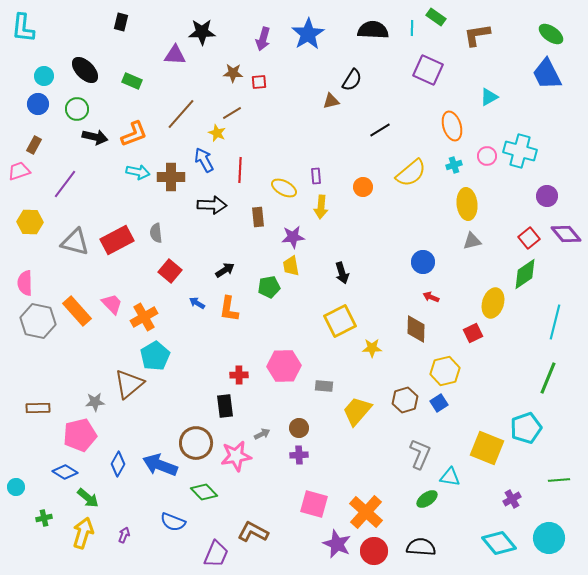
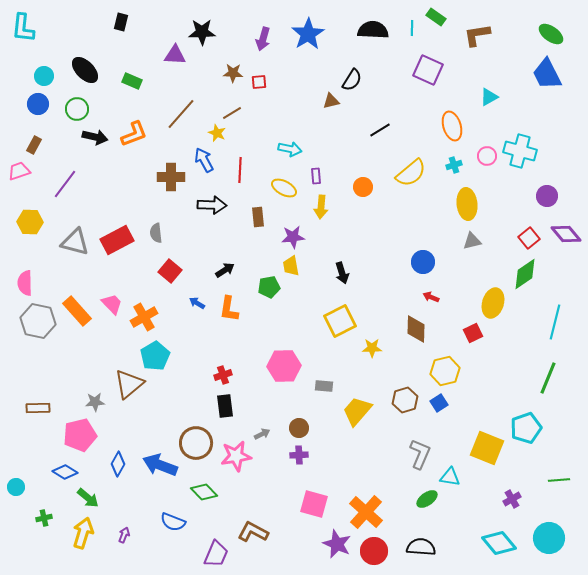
cyan arrow at (138, 172): moved 152 px right, 23 px up
red cross at (239, 375): moved 16 px left; rotated 18 degrees counterclockwise
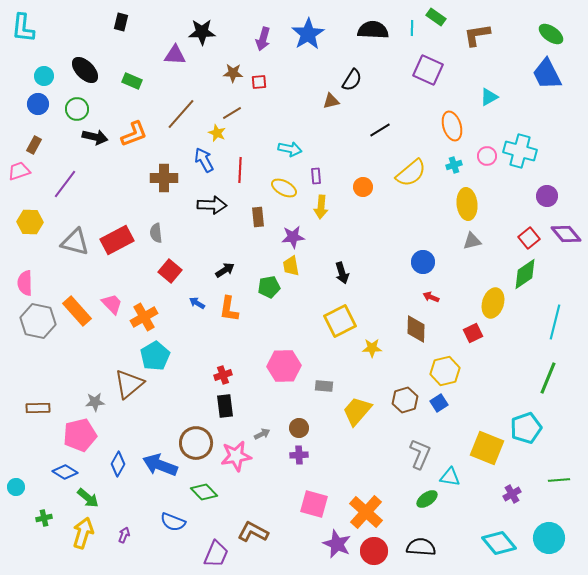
brown cross at (171, 177): moved 7 px left, 1 px down
purple cross at (512, 499): moved 5 px up
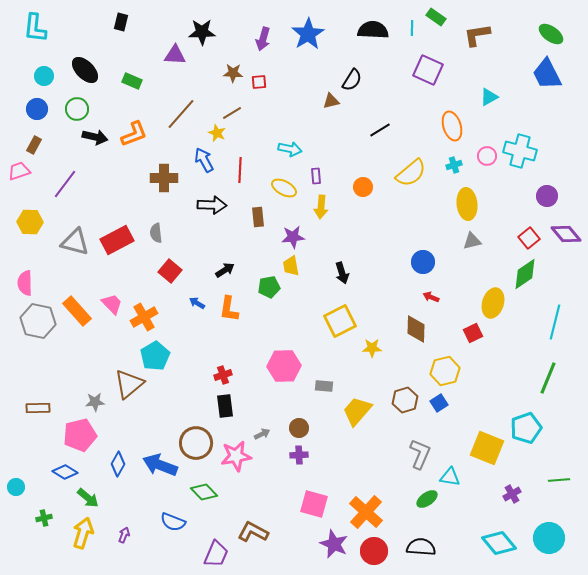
cyan L-shape at (23, 28): moved 12 px right
blue circle at (38, 104): moved 1 px left, 5 px down
purple star at (337, 544): moved 3 px left
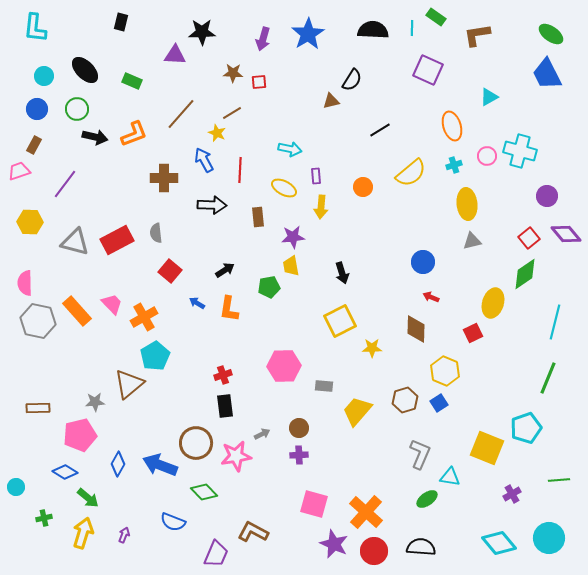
yellow hexagon at (445, 371): rotated 24 degrees counterclockwise
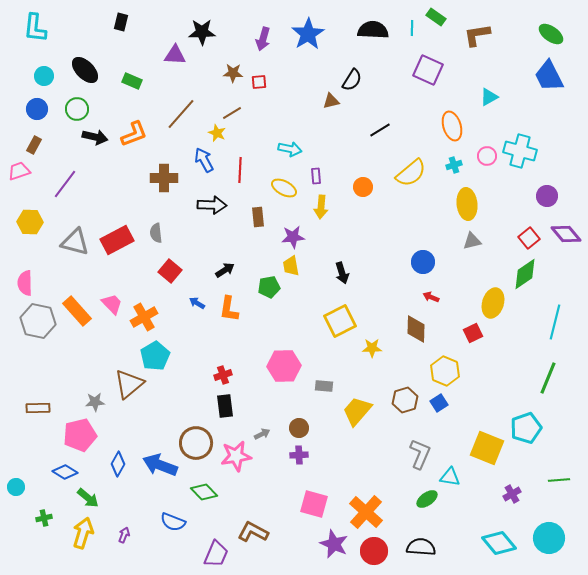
blue trapezoid at (547, 74): moved 2 px right, 2 px down
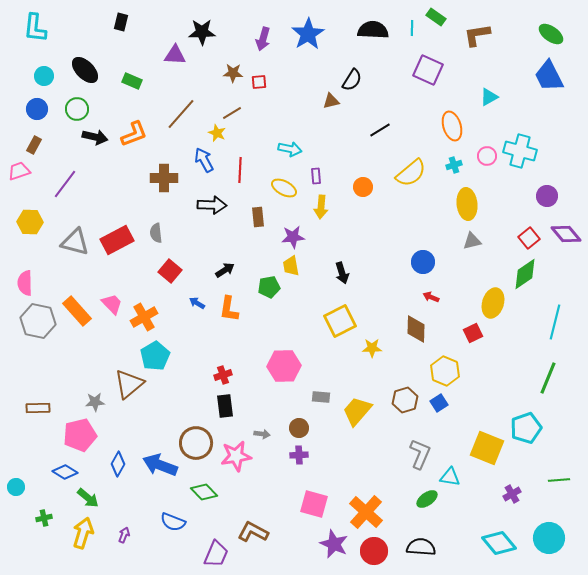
gray rectangle at (324, 386): moved 3 px left, 11 px down
gray arrow at (262, 434): rotated 35 degrees clockwise
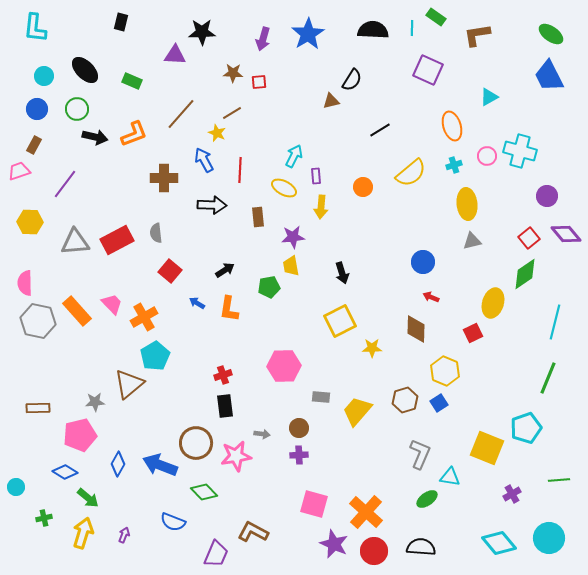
cyan arrow at (290, 149): moved 4 px right, 7 px down; rotated 75 degrees counterclockwise
gray triangle at (75, 242): rotated 20 degrees counterclockwise
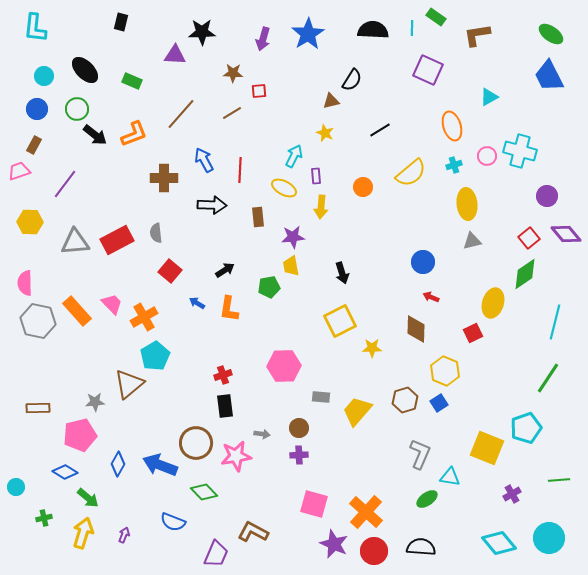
red square at (259, 82): moved 9 px down
yellow star at (217, 133): moved 108 px right
black arrow at (95, 137): moved 2 px up; rotated 25 degrees clockwise
green line at (548, 378): rotated 12 degrees clockwise
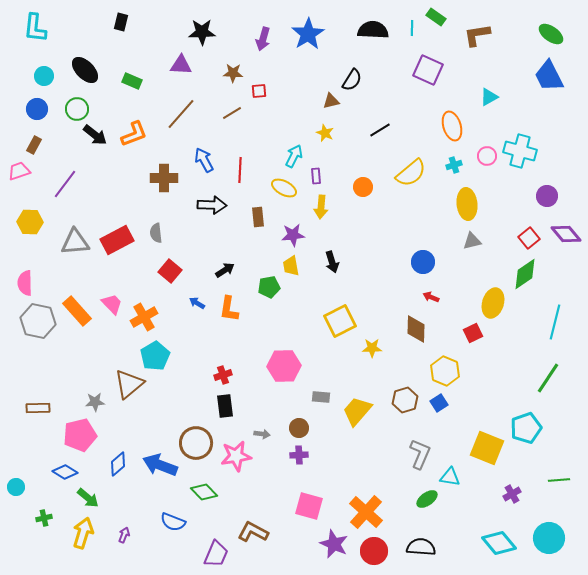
purple triangle at (175, 55): moved 6 px right, 10 px down
purple star at (293, 237): moved 2 px up
black arrow at (342, 273): moved 10 px left, 11 px up
blue diamond at (118, 464): rotated 20 degrees clockwise
pink square at (314, 504): moved 5 px left, 2 px down
